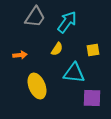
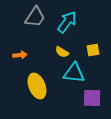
yellow semicircle: moved 5 px right, 3 px down; rotated 88 degrees clockwise
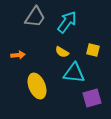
yellow square: rotated 24 degrees clockwise
orange arrow: moved 2 px left
purple square: rotated 18 degrees counterclockwise
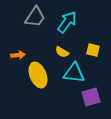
yellow ellipse: moved 1 px right, 11 px up
purple square: moved 1 px left, 1 px up
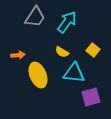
yellow square: rotated 24 degrees clockwise
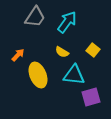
orange arrow: rotated 40 degrees counterclockwise
cyan triangle: moved 2 px down
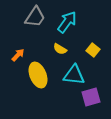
yellow semicircle: moved 2 px left, 3 px up
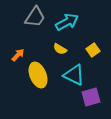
cyan arrow: rotated 25 degrees clockwise
yellow square: rotated 16 degrees clockwise
cyan triangle: rotated 20 degrees clockwise
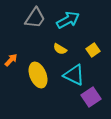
gray trapezoid: moved 1 px down
cyan arrow: moved 1 px right, 2 px up
orange arrow: moved 7 px left, 5 px down
purple square: rotated 18 degrees counterclockwise
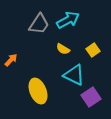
gray trapezoid: moved 4 px right, 6 px down
yellow semicircle: moved 3 px right
yellow ellipse: moved 16 px down
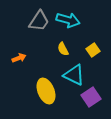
cyan arrow: rotated 45 degrees clockwise
gray trapezoid: moved 3 px up
yellow semicircle: rotated 32 degrees clockwise
orange arrow: moved 8 px right, 2 px up; rotated 24 degrees clockwise
yellow ellipse: moved 8 px right
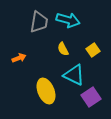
gray trapezoid: moved 1 px down; rotated 25 degrees counterclockwise
